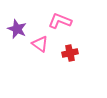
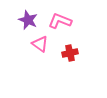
purple star: moved 11 px right, 9 px up
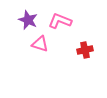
pink triangle: rotated 18 degrees counterclockwise
red cross: moved 15 px right, 3 px up
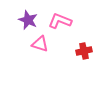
red cross: moved 1 px left, 1 px down
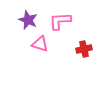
pink L-shape: rotated 25 degrees counterclockwise
red cross: moved 2 px up
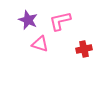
pink L-shape: rotated 10 degrees counterclockwise
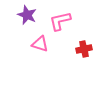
purple star: moved 1 px left, 5 px up
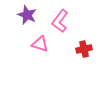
pink L-shape: rotated 40 degrees counterclockwise
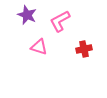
pink L-shape: rotated 25 degrees clockwise
pink triangle: moved 1 px left, 3 px down
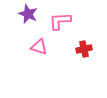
purple star: moved 1 px right, 1 px up
pink L-shape: rotated 25 degrees clockwise
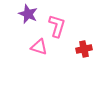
pink L-shape: moved 3 px left, 5 px down; rotated 110 degrees clockwise
